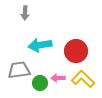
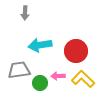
pink arrow: moved 2 px up
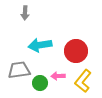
yellow L-shape: moved 2 px down; rotated 95 degrees counterclockwise
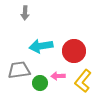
cyan arrow: moved 1 px right, 1 px down
red circle: moved 2 px left
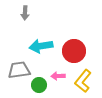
green circle: moved 1 px left, 2 px down
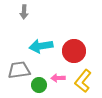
gray arrow: moved 1 px left, 1 px up
pink arrow: moved 2 px down
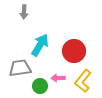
cyan arrow: moved 1 px left, 1 px up; rotated 130 degrees clockwise
gray trapezoid: moved 1 px right, 2 px up
green circle: moved 1 px right, 1 px down
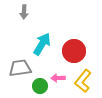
cyan arrow: moved 2 px right, 1 px up
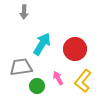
red circle: moved 1 px right, 2 px up
gray trapezoid: moved 1 px right, 1 px up
pink arrow: rotated 64 degrees clockwise
green circle: moved 3 px left
